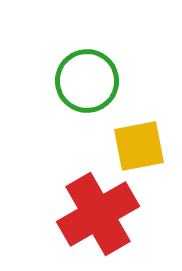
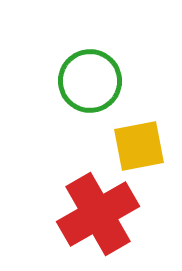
green circle: moved 3 px right
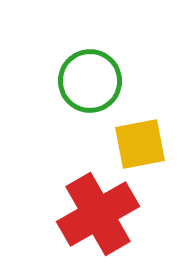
yellow square: moved 1 px right, 2 px up
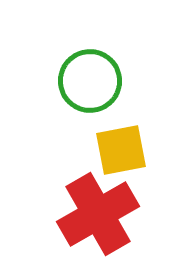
yellow square: moved 19 px left, 6 px down
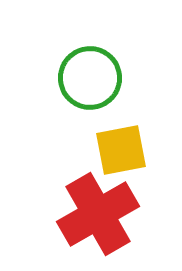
green circle: moved 3 px up
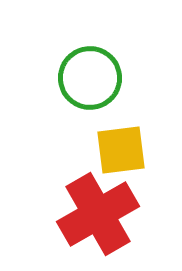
yellow square: rotated 4 degrees clockwise
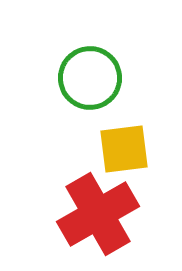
yellow square: moved 3 px right, 1 px up
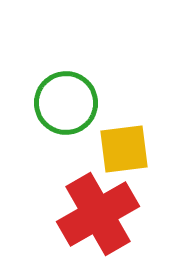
green circle: moved 24 px left, 25 px down
